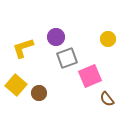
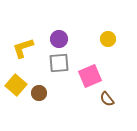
purple circle: moved 3 px right, 2 px down
gray square: moved 8 px left, 5 px down; rotated 15 degrees clockwise
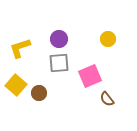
yellow L-shape: moved 3 px left
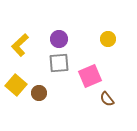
yellow L-shape: moved 3 px up; rotated 25 degrees counterclockwise
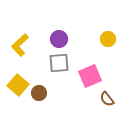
yellow square: moved 2 px right
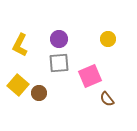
yellow L-shape: rotated 20 degrees counterclockwise
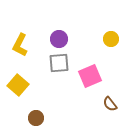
yellow circle: moved 3 px right
brown circle: moved 3 px left, 25 px down
brown semicircle: moved 3 px right, 5 px down
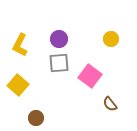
pink square: rotated 30 degrees counterclockwise
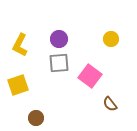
yellow square: rotated 30 degrees clockwise
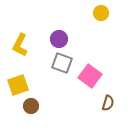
yellow circle: moved 10 px left, 26 px up
gray square: moved 3 px right; rotated 25 degrees clockwise
brown semicircle: moved 2 px left, 1 px up; rotated 126 degrees counterclockwise
brown circle: moved 5 px left, 12 px up
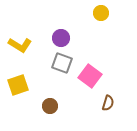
purple circle: moved 2 px right, 1 px up
yellow L-shape: rotated 85 degrees counterclockwise
brown circle: moved 19 px right
